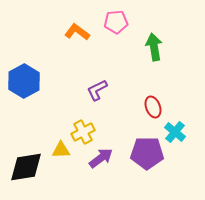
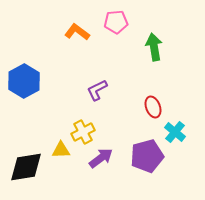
purple pentagon: moved 3 px down; rotated 16 degrees counterclockwise
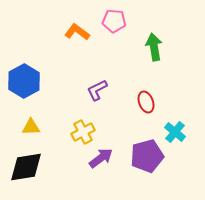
pink pentagon: moved 2 px left, 1 px up; rotated 10 degrees clockwise
red ellipse: moved 7 px left, 5 px up
yellow triangle: moved 30 px left, 23 px up
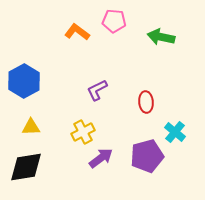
green arrow: moved 7 px right, 10 px up; rotated 68 degrees counterclockwise
red ellipse: rotated 15 degrees clockwise
